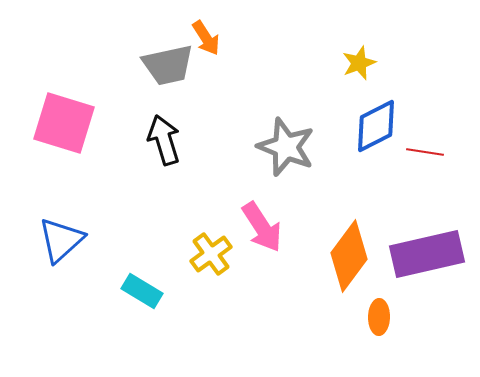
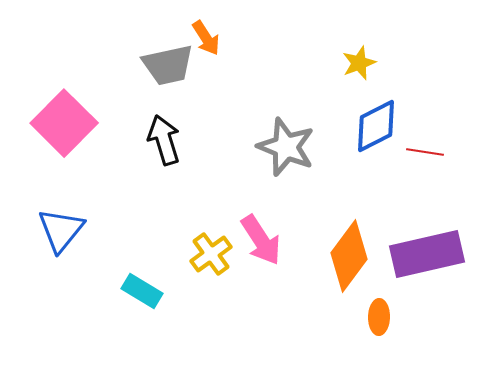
pink square: rotated 28 degrees clockwise
pink arrow: moved 1 px left, 13 px down
blue triangle: moved 10 px up; rotated 9 degrees counterclockwise
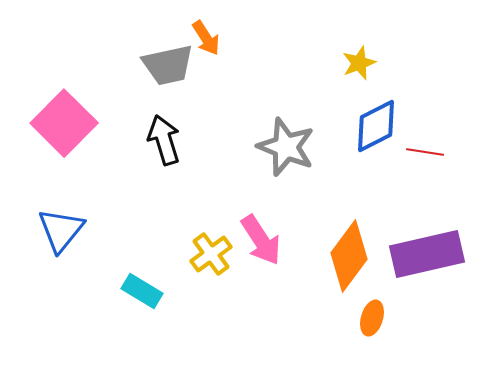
orange ellipse: moved 7 px left, 1 px down; rotated 16 degrees clockwise
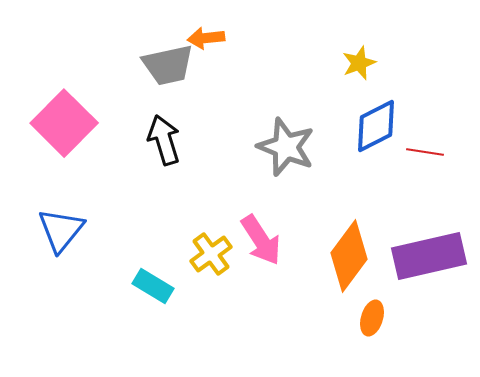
orange arrow: rotated 117 degrees clockwise
purple rectangle: moved 2 px right, 2 px down
cyan rectangle: moved 11 px right, 5 px up
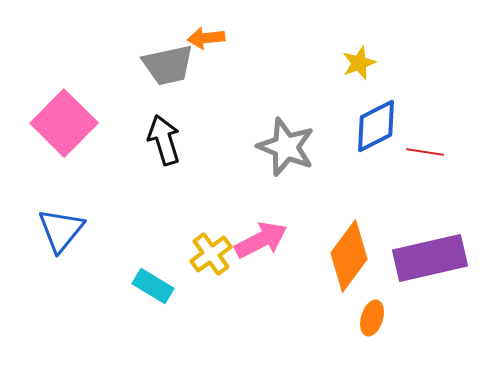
pink arrow: rotated 84 degrees counterclockwise
purple rectangle: moved 1 px right, 2 px down
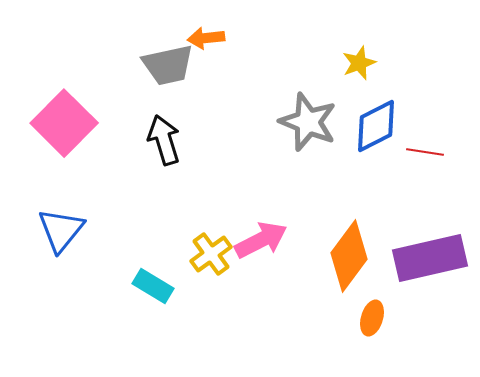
gray star: moved 22 px right, 25 px up
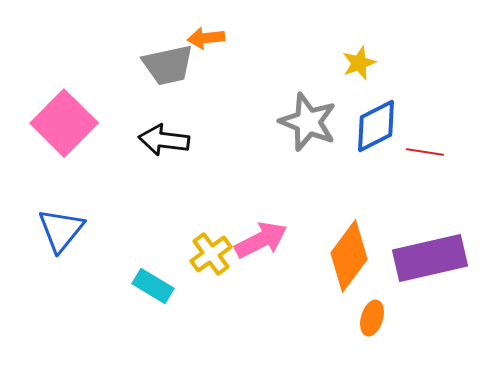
black arrow: rotated 66 degrees counterclockwise
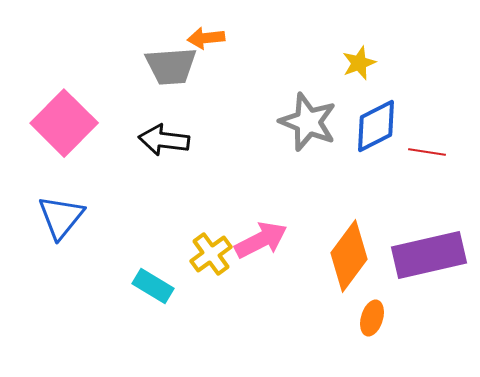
gray trapezoid: moved 3 px right, 1 px down; rotated 8 degrees clockwise
red line: moved 2 px right
blue triangle: moved 13 px up
purple rectangle: moved 1 px left, 3 px up
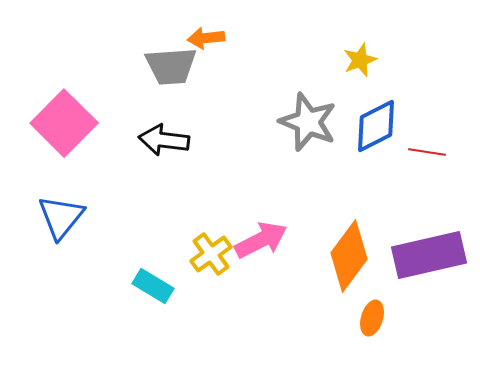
yellow star: moved 1 px right, 3 px up
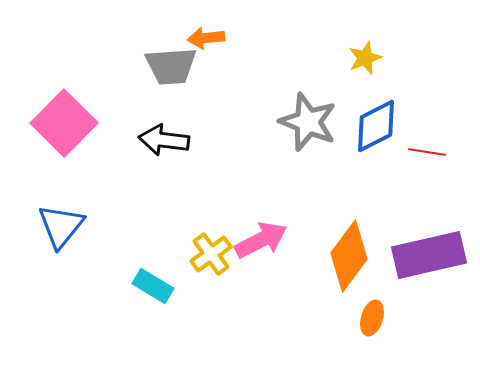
yellow star: moved 5 px right, 2 px up
blue triangle: moved 9 px down
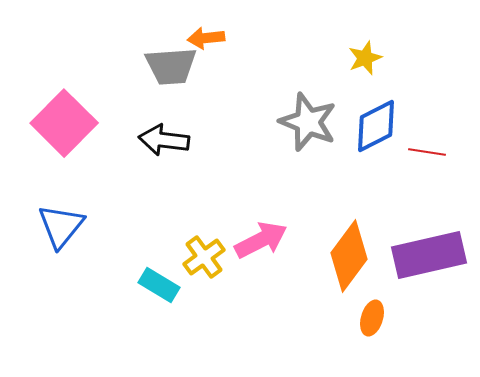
yellow cross: moved 7 px left, 3 px down
cyan rectangle: moved 6 px right, 1 px up
